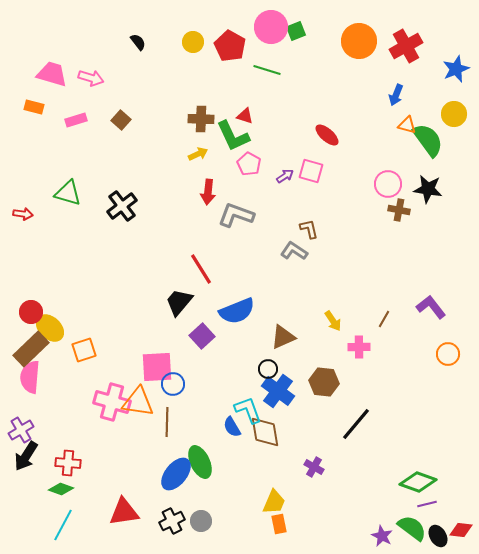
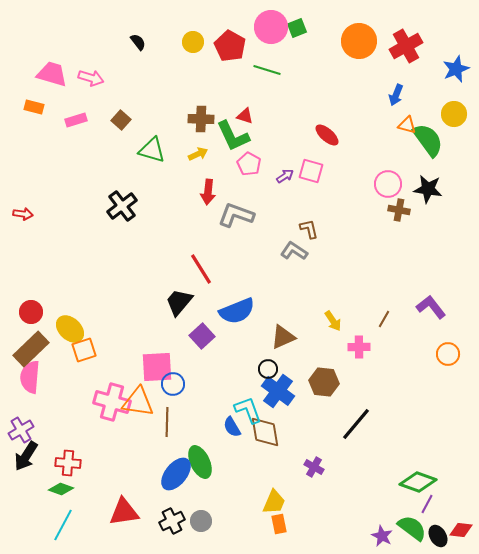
green square at (296, 31): moved 1 px right, 3 px up
green triangle at (68, 193): moved 84 px right, 43 px up
yellow ellipse at (50, 328): moved 20 px right, 1 px down
purple line at (427, 504): rotated 48 degrees counterclockwise
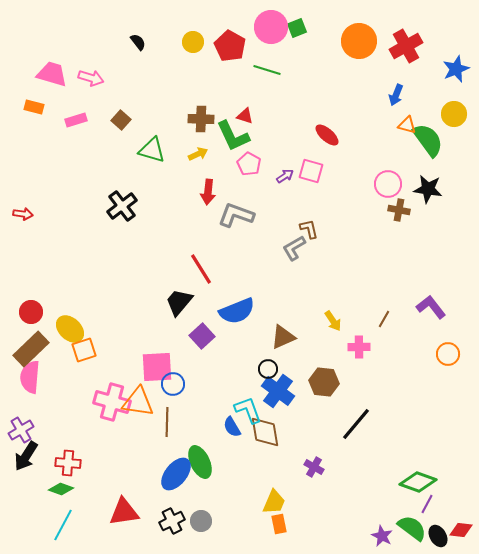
gray L-shape at (294, 251): moved 3 px up; rotated 64 degrees counterclockwise
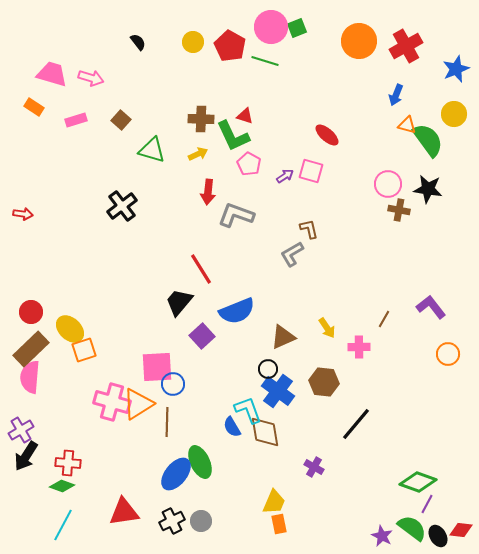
green line at (267, 70): moved 2 px left, 9 px up
orange rectangle at (34, 107): rotated 18 degrees clockwise
gray L-shape at (294, 248): moved 2 px left, 6 px down
yellow arrow at (333, 321): moved 6 px left, 7 px down
orange triangle at (138, 402): moved 2 px down; rotated 40 degrees counterclockwise
green diamond at (61, 489): moved 1 px right, 3 px up
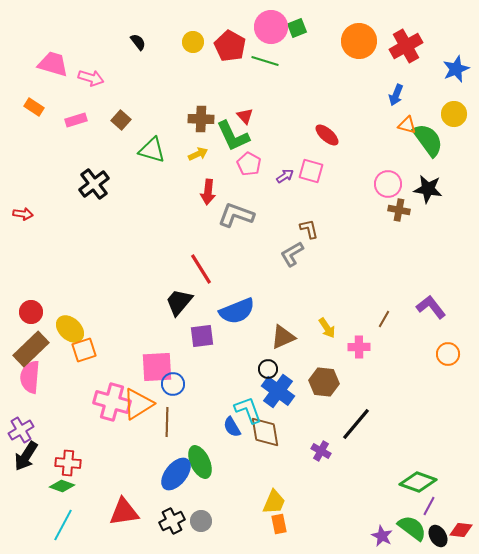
pink trapezoid at (52, 74): moved 1 px right, 10 px up
red triangle at (245, 116): rotated 30 degrees clockwise
black cross at (122, 206): moved 28 px left, 22 px up
purple square at (202, 336): rotated 35 degrees clockwise
purple cross at (314, 467): moved 7 px right, 16 px up
purple line at (427, 504): moved 2 px right, 2 px down
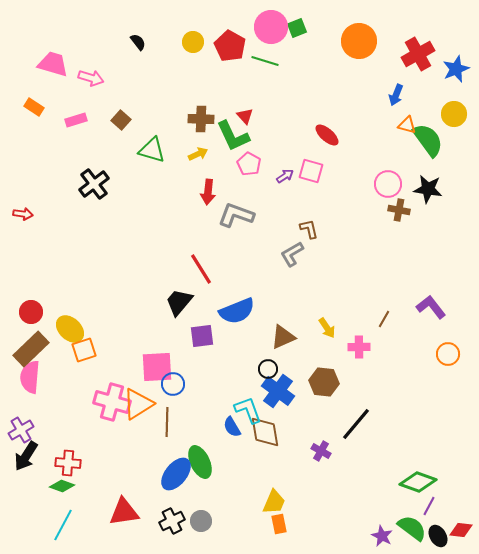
red cross at (406, 46): moved 12 px right, 8 px down
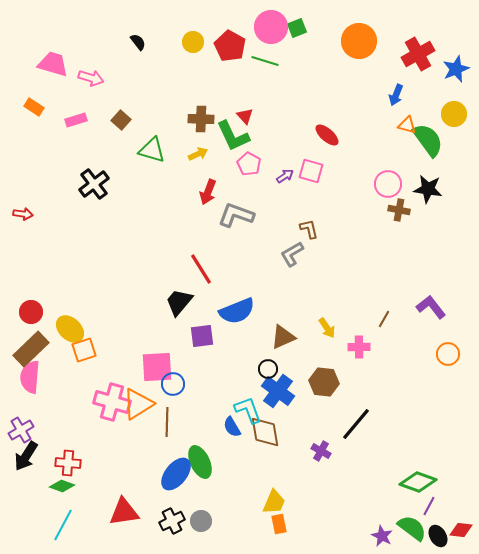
red arrow at (208, 192): rotated 15 degrees clockwise
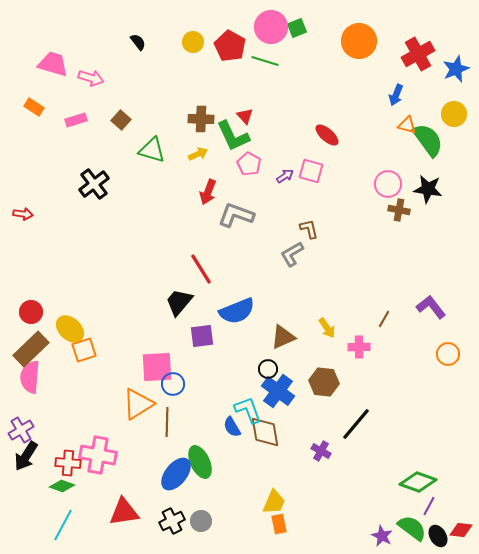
pink cross at (112, 402): moved 14 px left, 53 px down; rotated 6 degrees counterclockwise
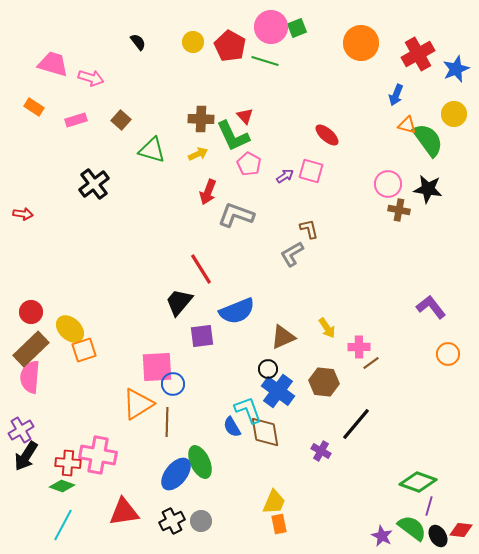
orange circle at (359, 41): moved 2 px right, 2 px down
brown line at (384, 319): moved 13 px left, 44 px down; rotated 24 degrees clockwise
purple line at (429, 506): rotated 12 degrees counterclockwise
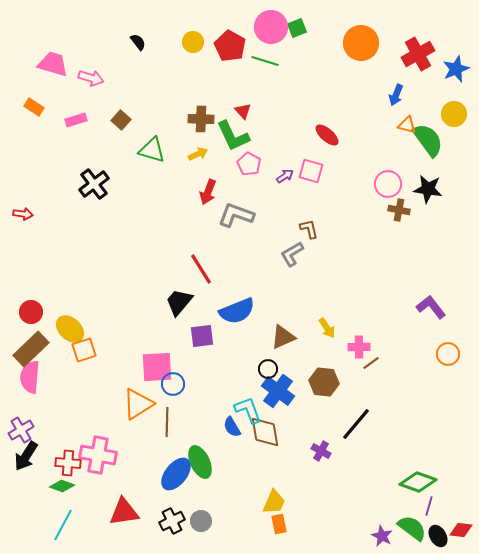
red triangle at (245, 116): moved 2 px left, 5 px up
